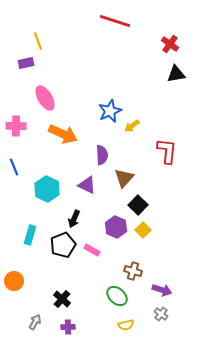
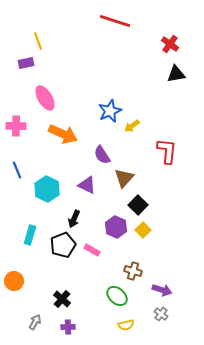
purple semicircle: rotated 150 degrees clockwise
blue line: moved 3 px right, 3 px down
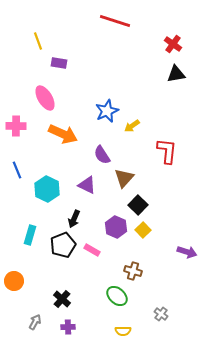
red cross: moved 3 px right
purple rectangle: moved 33 px right; rotated 21 degrees clockwise
blue star: moved 3 px left
purple arrow: moved 25 px right, 38 px up
yellow semicircle: moved 3 px left, 6 px down; rotated 14 degrees clockwise
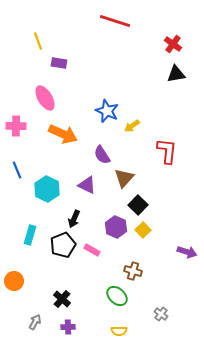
blue star: rotated 25 degrees counterclockwise
yellow semicircle: moved 4 px left
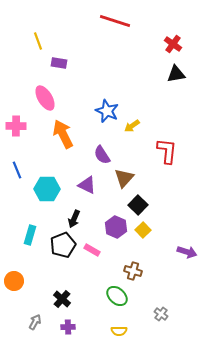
orange arrow: rotated 140 degrees counterclockwise
cyan hexagon: rotated 25 degrees counterclockwise
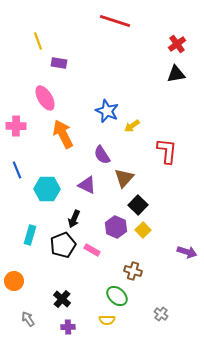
red cross: moved 4 px right; rotated 18 degrees clockwise
gray arrow: moved 7 px left, 3 px up; rotated 63 degrees counterclockwise
yellow semicircle: moved 12 px left, 11 px up
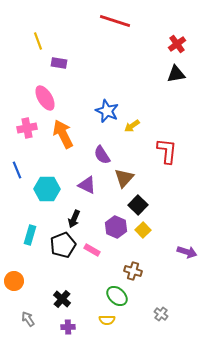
pink cross: moved 11 px right, 2 px down; rotated 12 degrees counterclockwise
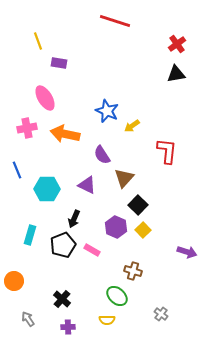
orange arrow: moved 2 px right; rotated 52 degrees counterclockwise
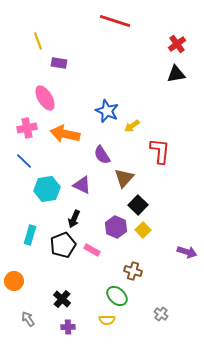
red L-shape: moved 7 px left
blue line: moved 7 px right, 9 px up; rotated 24 degrees counterclockwise
purple triangle: moved 5 px left
cyan hexagon: rotated 10 degrees counterclockwise
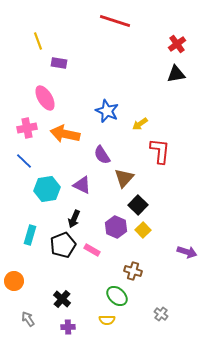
yellow arrow: moved 8 px right, 2 px up
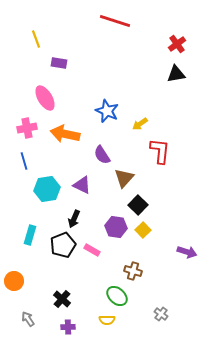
yellow line: moved 2 px left, 2 px up
blue line: rotated 30 degrees clockwise
purple hexagon: rotated 15 degrees counterclockwise
